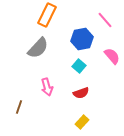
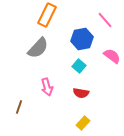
pink semicircle: rotated 12 degrees counterclockwise
red semicircle: rotated 28 degrees clockwise
yellow rectangle: moved 1 px right, 1 px down
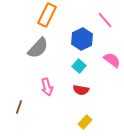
blue hexagon: rotated 15 degrees counterclockwise
pink semicircle: moved 4 px down
red semicircle: moved 3 px up
yellow rectangle: moved 2 px right, 1 px up
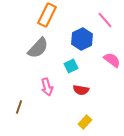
cyan square: moved 8 px left; rotated 24 degrees clockwise
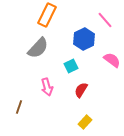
blue hexagon: moved 2 px right
red semicircle: rotated 112 degrees clockwise
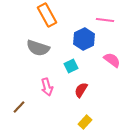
orange rectangle: rotated 55 degrees counterclockwise
pink line: rotated 42 degrees counterclockwise
gray semicircle: rotated 65 degrees clockwise
brown line: rotated 24 degrees clockwise
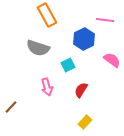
cyan square: moved 3 px left, 1 px up
brown line: moved 8 px left
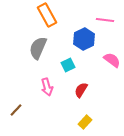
gray semicircle: rotated 95 degrees clockwise
brown line: moved 5 px right, 3 px down
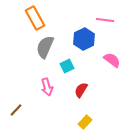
orange rectangle: moved 12 px left, 3 px down
gray semicircle: moved 7 px right, 1 px up
cyan square: moved 1 px left, 1 px down
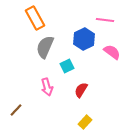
pink semicircle: moved 8 px up
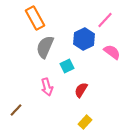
pink line: rotated 54 degrees counterclockwise
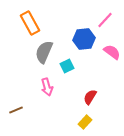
orange rectangle: moved 5 px left, 5 px down
blue hexagon: rotated 20 degrees clockwise
gray semicircle: moved 1 px left, 5 px down
red semicircle: moved 9 px right, 7 px down
brown line: rotated 24 degrees clockwise
